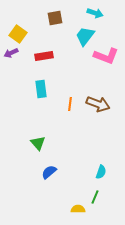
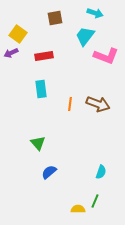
green line: moved 4 px down
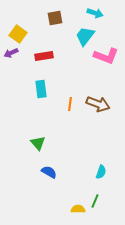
blue semicircle: rotated 70 degrees clockwise
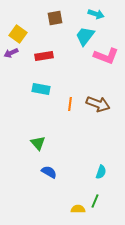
cyan arrow: moved 1 px right, 1 px down
cyan rectangle: rotated 72 degrees counterclockwise
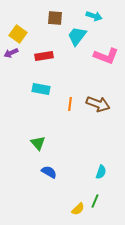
cyan arrow: moved 2 px left, 2 px down
brown square: rotated 14 degrees clockwise
cyan trapezoid: moved 8 px left
yellow semicircle: rotated 136 degrees clockwise
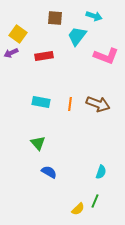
cyan rectangle: moved 13 px down
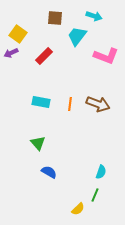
red rectangle: rotated 36 degrees counterclockwise
green line: moved 6 px up
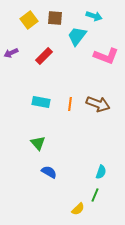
yellow square: moved 11 px right, 14 px up; rotated 18 degrees clockwise
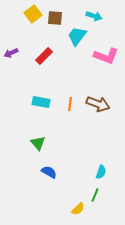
yellow square: moved 4 px right, 6 px up
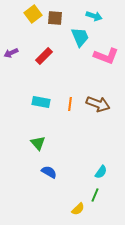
cyan trapezoid: moved 3 px right, 1 px down; rotated 120 degrees clockwise
cyan semicircle: rotated 16 degrees clockwise
